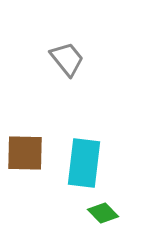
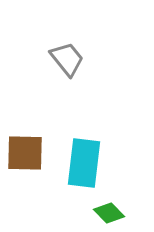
green diamond: moved 6 px right
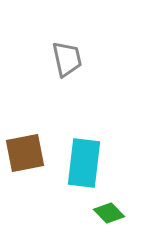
gray trapezoid: rotated 27 degrees clockwise
brown square: rotated 12 degrees counterclockwise
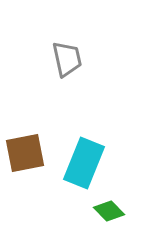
cyan rectangle: rotated 15 degrees clockwise
green diamond: moved 2 px up
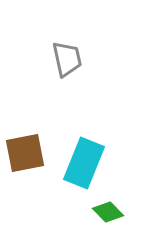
green diamond: moved 1 px left, 1 px down
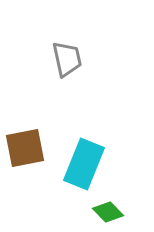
brown square: moved 5 px up
cyan rectangle: moved 1 px down
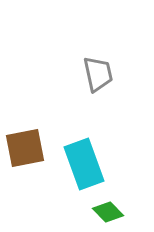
gray trapezoid: moved 31 px right, 15 px down
cyan rectangle: rotated 42 degrees counterclockwise
